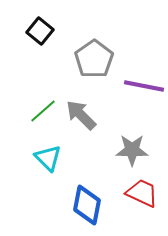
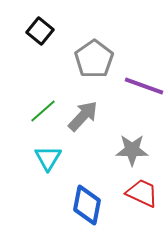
purple line: rotated 9 degrees clockwise
gray arrow: moved 2 px right, 1 px down; rotated 88 degrees clockwise
cyan triangle: rotated 16 degrees clockwise
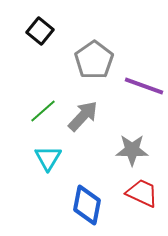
gray pentagon: moved 1 px down
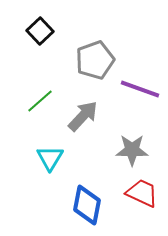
black square: rotated 8 degrees clockwise
gray pentagon: moved 1 px right; rotated 15 degrees clockwise
purple line: moved 4 px left, 3 px down
green line: moved 3 px left, 10 px up
cyan triangle: moved 2 px right
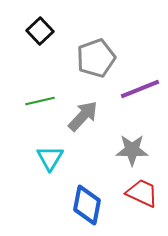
gray pentagon: moved 1 px right, 2 px up
purple line: rotated 42 degrees counterclockwise
green line: rotated 28 degrees clockwise
